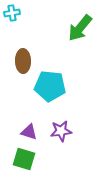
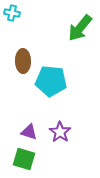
cyan cross: rotated 21 degrees clockwise
cyan pentagon: moved 1 px right, 5 px up
purple star: moved 1 px left, 1 px down; rotated 30 degrees counterclockwise
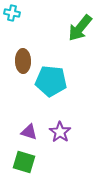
green square: moved 3 px down
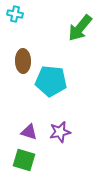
cyan cross: moved 3 px right, 1 px down
purple star: rotated 25 degrees clockwise
green square: moved 2 px up
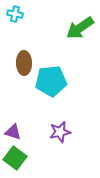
green arrow: rotated 16 degrees clockwise
brown ellipse: moved 1 px right, 2 px down
cyan pentagon: rotated 12 degrees counterclockwise
purple triangle: moved 16 px left
green square: moved 9 px left, 2 px up; rotated 20 degrees clockwise
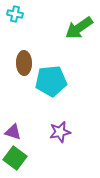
green arrow: moved 1 px left
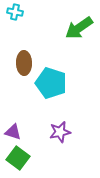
cyan cross: moved 2 px up
cyan pentagon: moved 2 px down; rotated 24 degrees clockwise
green square: moved 3 px right
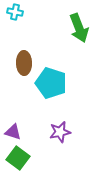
green arrow: rotated 76 degrees counterclockwise
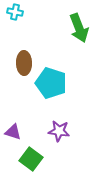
purple star: moved 1 px left, 1 px up; rotated 20 degrees clockwise
green square: moved 13 px right, 1 px down
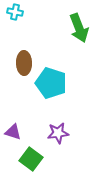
purple star: moved 1 px left, 2 px down; rotated 15 degrees counterclockwise
